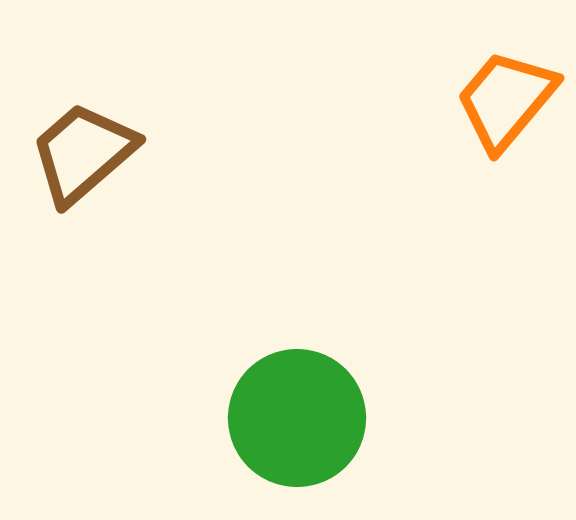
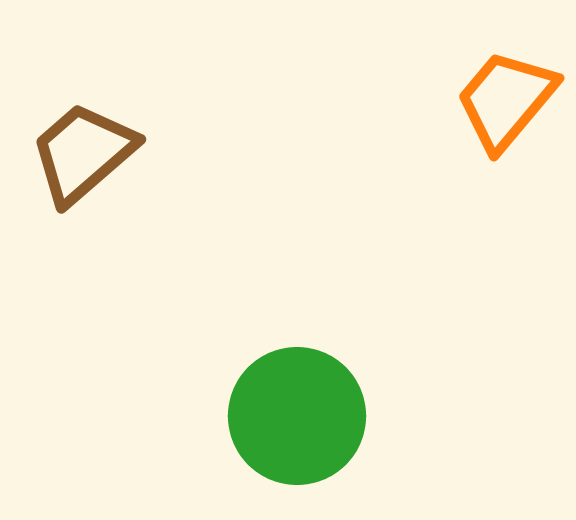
green circle: moved 2 px up
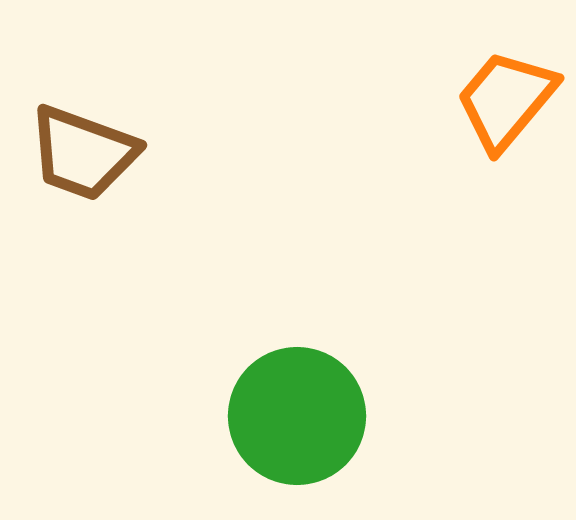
brown trapezoid: rotated 119 degrees counterclockwise
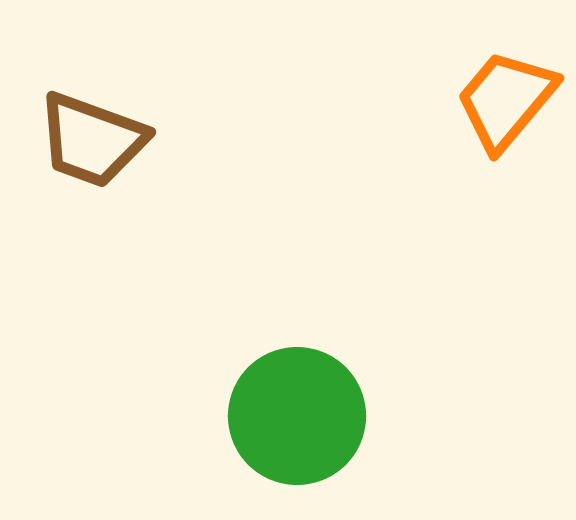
brown trapezoid: moved 9 px right, 13 px up
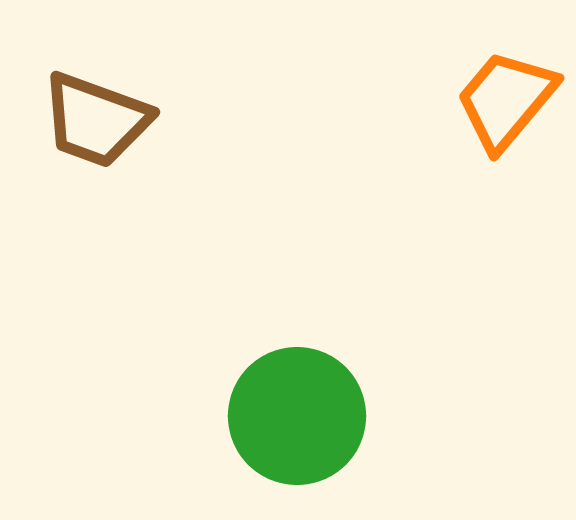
brown trapezoid: moved 4 px right, 20 px up
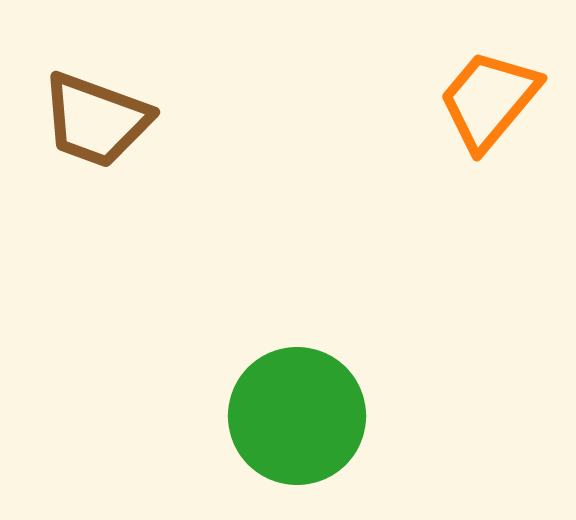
orange trapezoid: moved 17 px left
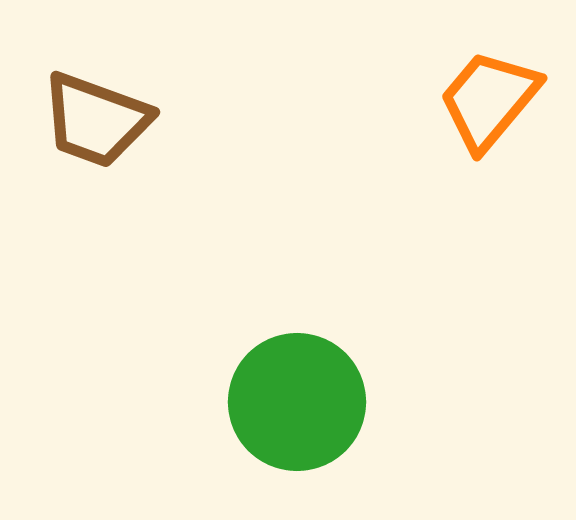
green circle: moved 14 px up
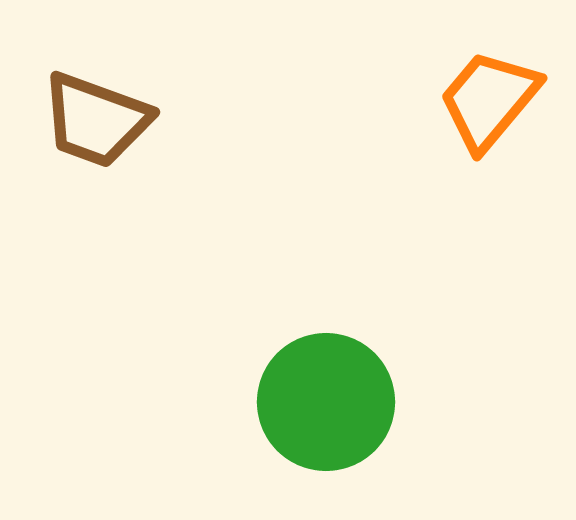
green circle: moved 29 px right
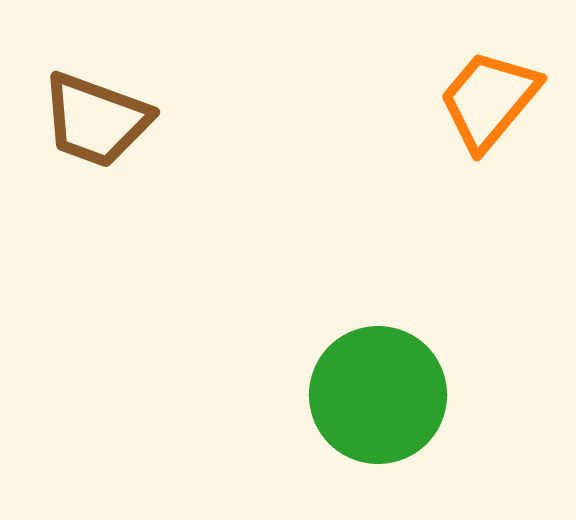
green circle: moved 52 px right, 7 px up
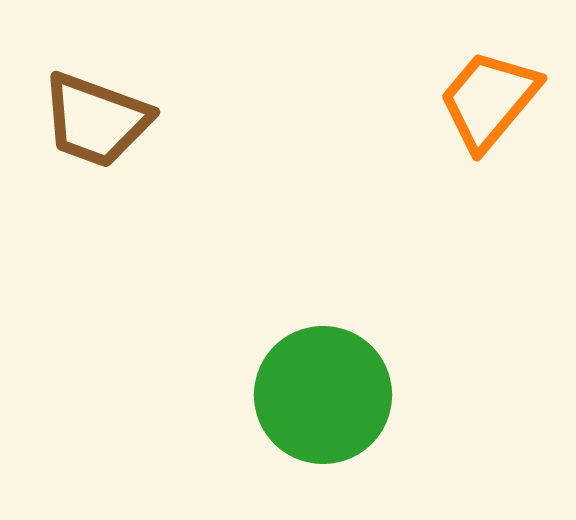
green circle: moved 55 px left
